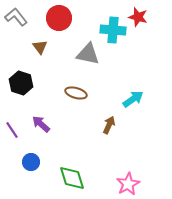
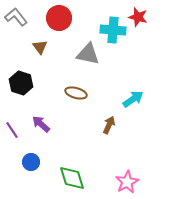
pink star: moved 1 px left, 2 px up
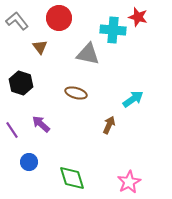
gray L-shape: moved 1 px right, 4 px down
blue circle: moved 2 px left
pink star: moved 2 px right
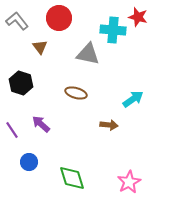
brown arrow: rotated 72 degrees clockwise
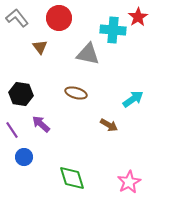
red star: rotated 24 degrees clockwise
gray L-shape: moved 3 px up
black hexagon: moved 11 px down; rotated 10 degrees counterclockwise
brown arrow: rotated 24 degrees clockwise
blue circle: moved 5 px left, 5 px up
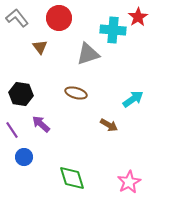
gray triangle: rotated 30 degrees counterclockwise
